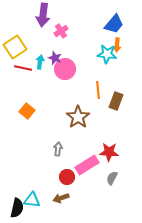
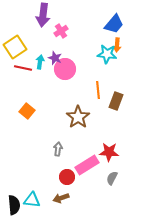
black semicircle: moved 3 px left, 3 px up; rotated 18 degrees counterclockwise
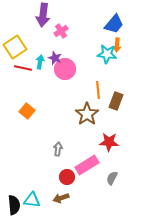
brown star: moved 9 px right, 3 px up
red star: moved 10 px up
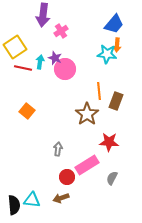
orange line: moved 1 px right, 1 px down
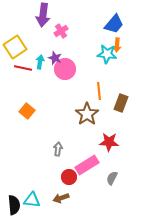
brown rectangle: moved 5 px right, 2 px down
red circle: moved 2 px right
